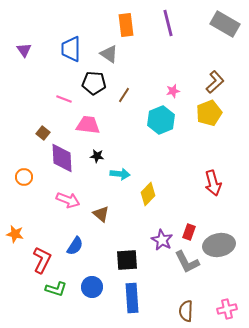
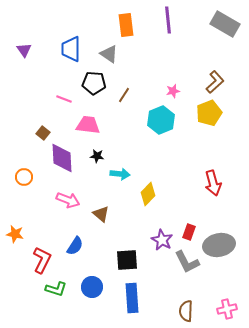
purple line: moved 3 px up; rotated 8 degrees clockwise
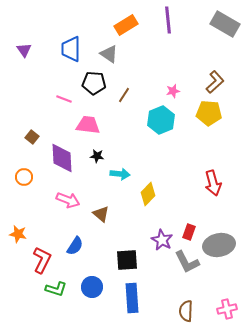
orange rectangle: rotated 65 degrees clockwise
yellow pentagon: rotated 25 degrees clockwise
brown square: moved 11 px left, 4 px down
orange star: moved 3 px right
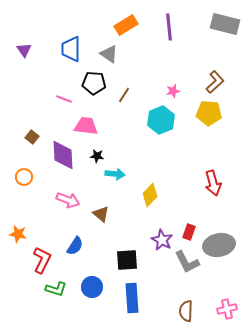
purple line: moved 1 px right, 7 px down
gray rectangle: rotated 16 degrees counterclockwise
pink trapezoid: moved 2 px left, 1 px down
purple diamond: moved 1 px right, 3 px up
cyan arrow: moved 5 px left
yellow diamond: moved 2 px right, 1 px down
